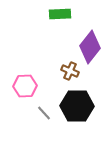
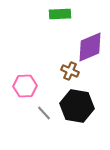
purple diamond: rotated 28 degrees clockwise
black hexagon: rotated 8 degrees clockwise
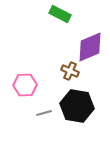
green rectangle: rotated 30 degrees clockwise
pink hexagon: moved 1 px up
gray line: rotated 63 degrees counterclockwise
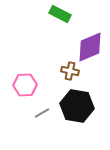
brown cross: rotated 12 degrees counterclockwise
gray line: moved 2 px left; rotated 14 degrees counterclockwise
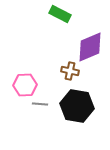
gray line: moved 2 px left, 9 px up; rotated 35 degrees clockwise
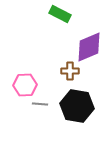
purple diamond: moved 1 px left
brown cross: rotated 12 degrees counterclockwise
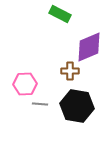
pink hexagon: moved 1 px up
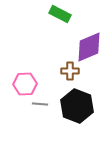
black hexagon: rotated 12 degrees clockwise
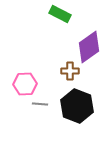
purple diamond: rotated 12 degrees counterclockwise
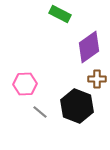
brown cross: moved 27 px right, 8 px down
gray line: moved 8 px down; rotated 35 degrees clockwise
